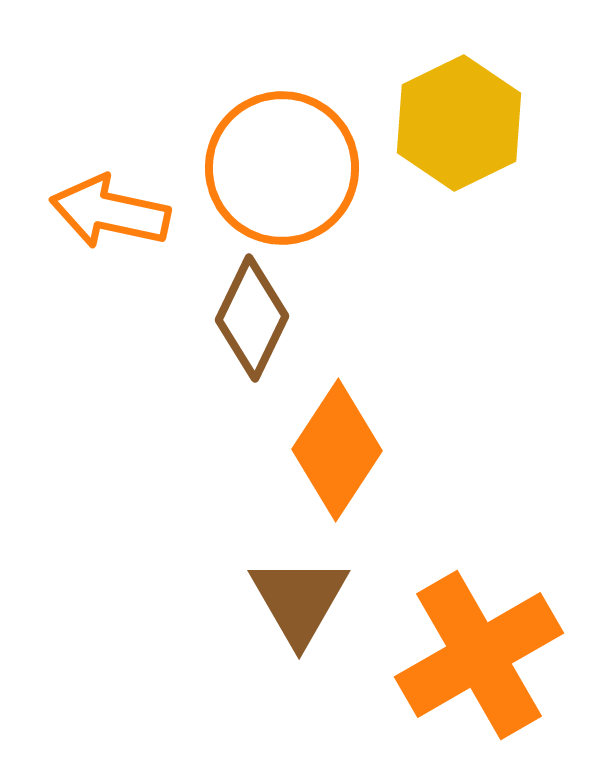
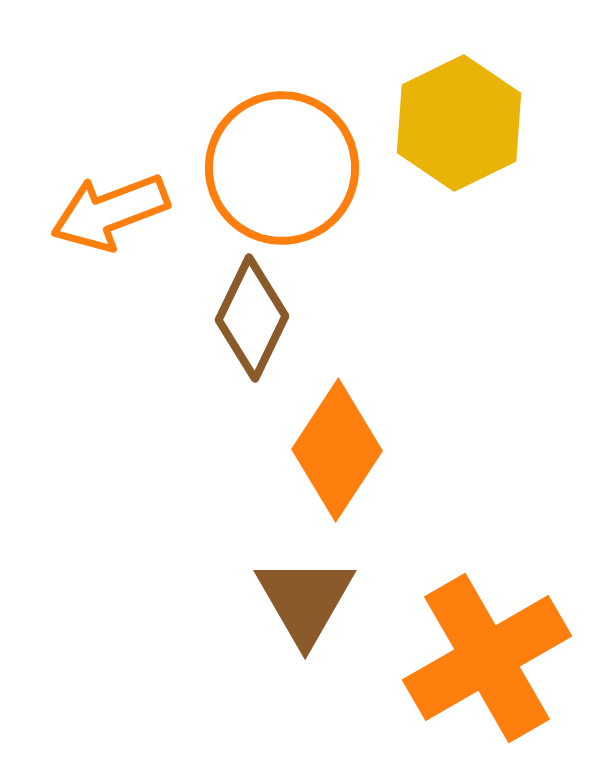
orange arrow: rotated 33 degrees counterclockwise
brown triangle: moved 6 px right
orange cross: moved 8 px right, 3 px down
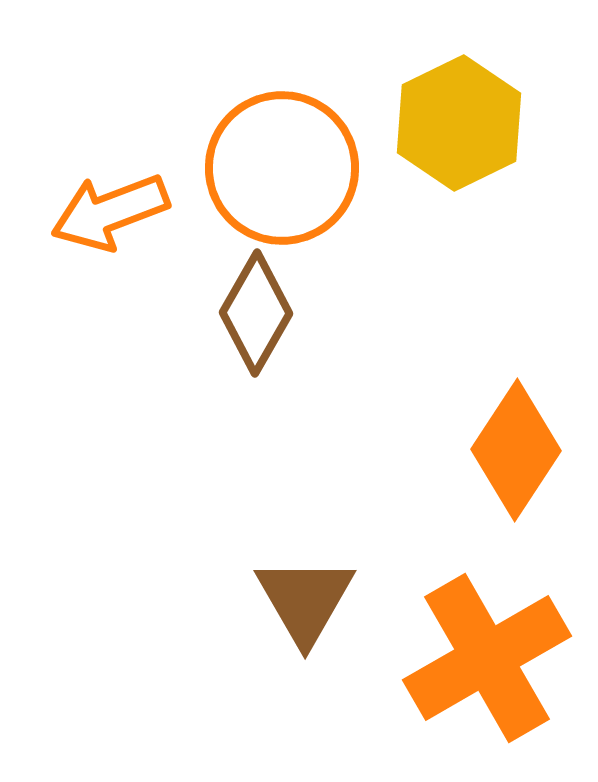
brown diamond: moved 4 px right, 5 px up; rotated 4 degrees clockwise
orange diamond: moved 179 px right
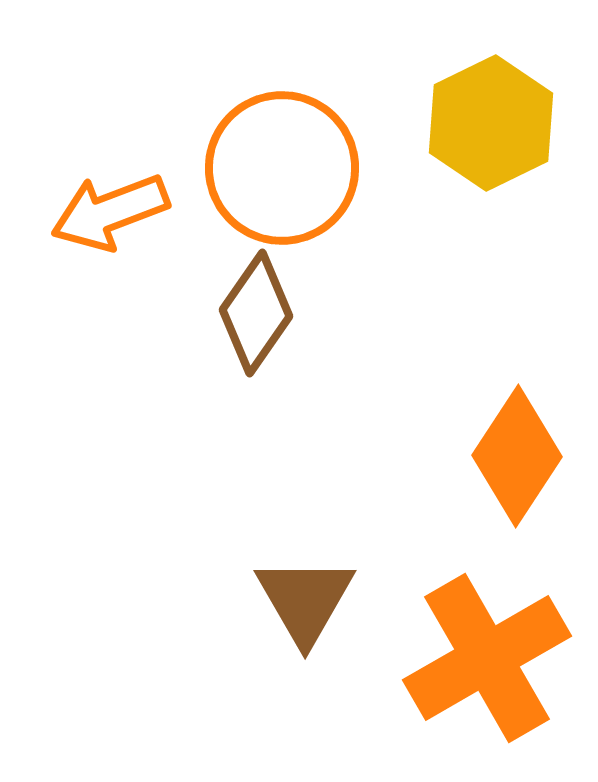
yellow hexagon: moved 32 px right
brown diamond: rotated 5 degrees clockwise
orange diamond: moved 1 px right, 6 px down
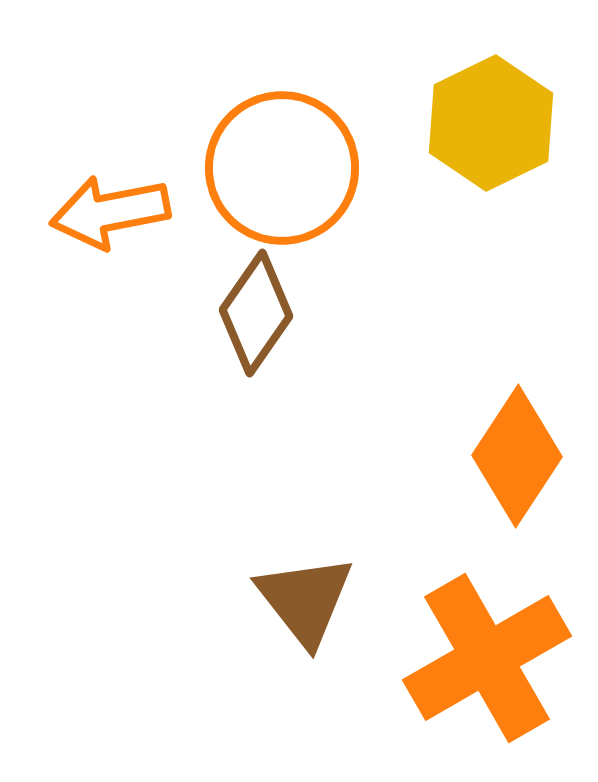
orange arrow: rotated 10 degrees clockwise
brown triangle: rotated 8 degrees counterclockwise
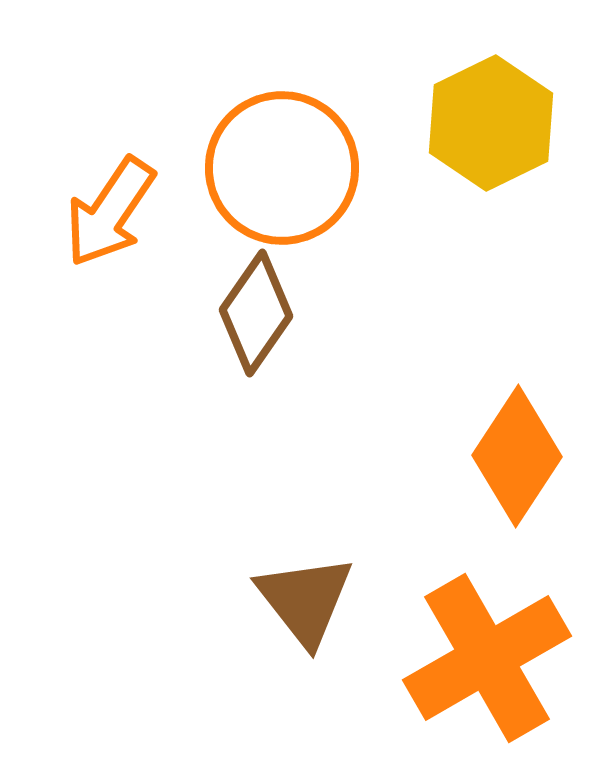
orange arrow: rotated 45 degrees counterclockwise
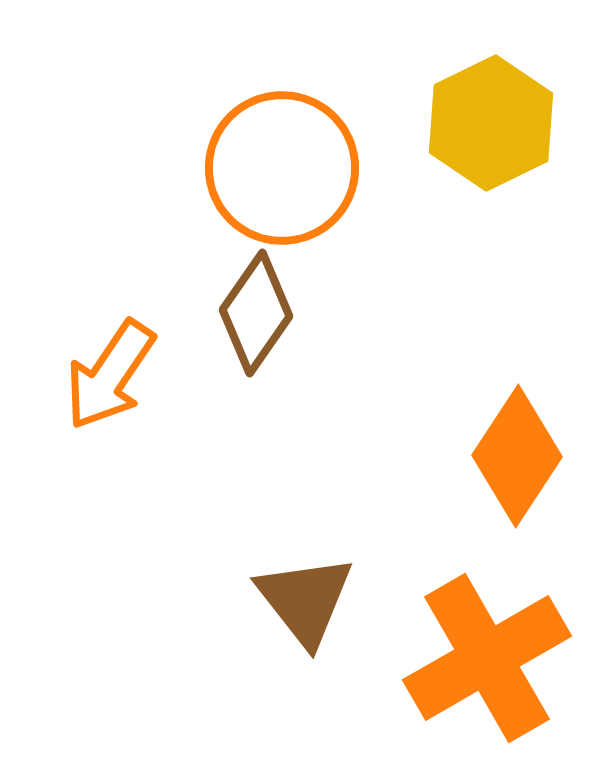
orange arrow: moved 163 px down
